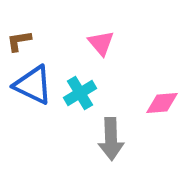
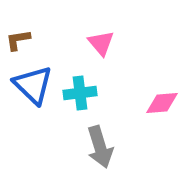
brown L-shape: moved 1 px left, 1 px up
blue triangle: rotated 18 degrees clockwise
cyan cross: rotated 24 degrees clockwise
gray arrow: moved 11 px left, 8 px down; rotated 15 degrees counterclockwise
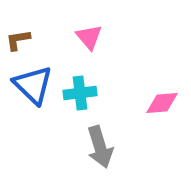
pink triangle: moved 12 px left, 6 px up
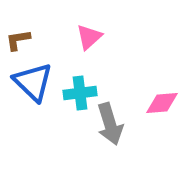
pink triangle: rotated 28 degrees clockwise
blue triangle: moved 3 px up
gray arrow: moved 10 px right, 23 px up
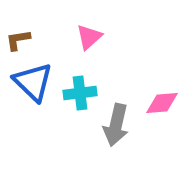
gray arrow: moved 6 px right, 1 px down; rotated 30 degrees clockwise
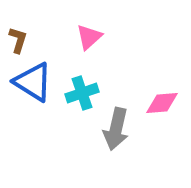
brown L-shape: rotated 116 degrees clockwise
blue triangle: rotated 12 degrees counterclockwise
cyan cross: moved 2 px right; rotated 12 degrees counterclockwise
gray arrow: moved 4 px down
